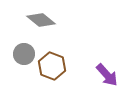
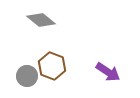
gray circle: moved 3 px right, 22 px down
purple arrow: moved 1 px right, 3 px up; rotated 15 degrees counterclockwise
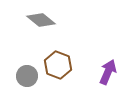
brown hexagon: moved 6 px right, 1 px up
purple arrow: rotated 100 degrees counterclockwise
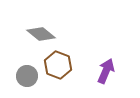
gray diamond: moved 14 px down
purple arrow: moved 2 px left, 1 px up
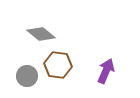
brown hexagon: rotated 12 degrees counterclockwise
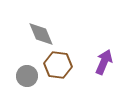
gray diamond: rotated 28 degrees clockwise
purple arrow: moved 2 px left, 9 px up
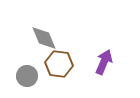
gray diamond: moved 3 px right, 4 px down
brown hexagon: moved 1 px right, 1 px up
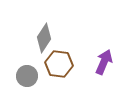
gray diamond: rotated 56 degrees clockwise
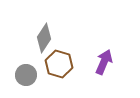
brown hexagon: rotated 8 degrees clockwise
gray circle: moved 1 px left, 1 px up
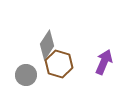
gray diamond: moved 3 px right, 7 px down
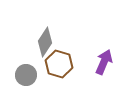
gray diamond: moved 2 px left, 3 px up
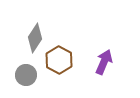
gray diamond: moved 10 px left, 4 px up
brown hexagon: moved 4 px up; rotated 12 degrees clockwise
